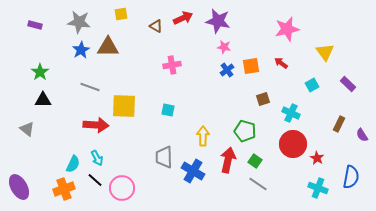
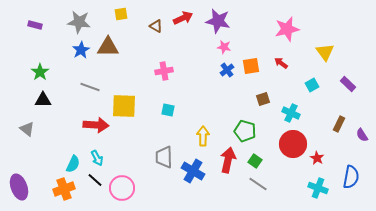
pink cross at (172, 65): moved 8 px left, 6 px down
purple ellipse at (19, 187): rotated 10 degrees clockwise
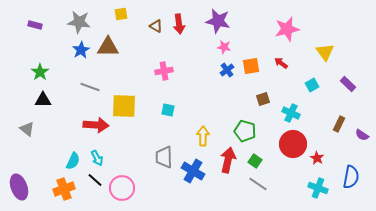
red arrow at (183, 18): moved 4 px left, 6 px down; rotated 108 degrees clockwise
purple semicircle at (362, 135): rotated 24 degrees counterclockwise
cyan semicircle at (73, 164): moved 3 px up
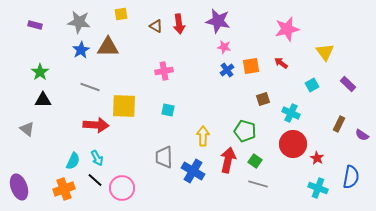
gray line at (258, 184): rotated 18 degrees counterclockwise
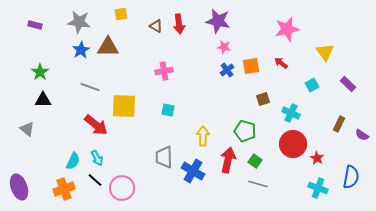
red arrow at (96, 125): rotated 35 degrees clockwise
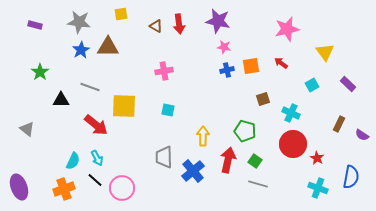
blue cross at (227, 70): rotated 24 degrees clockwise
black triangle at (43, 100): moved 18 px right
blue cross at (193, 171): rotated 20 degrees clockwise
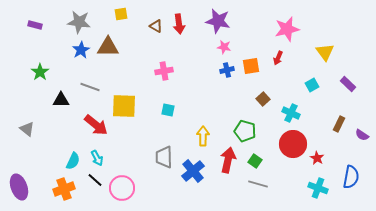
red arrow at (281, 63): moved 3 px left, 5 px up; rotated 104 degrees counterclockwise
brown square at (263, 99): rotated 24 degrees counterclockwise
